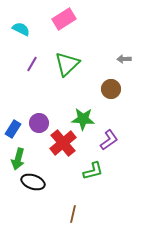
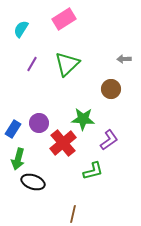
cyan semicircle: rotated 84 degrees counterclockwise
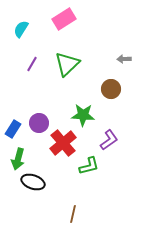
green star: moved 4 px up
green L-shape: moved 4 px left, 5 px up
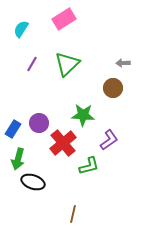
gray arrow: moved 1 px left, 4 px down
brown circle: moved 2 px right, 1 px up
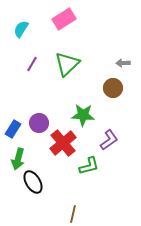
black ellipse: rotated 40 degrees clockwise
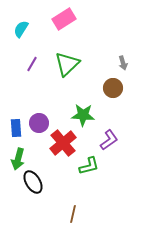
gray arrow: rotated 104 degrees counterclockwise
blue rectangle: moved 3 px right, 1 px up; rotated 36 degrees counterclockwise
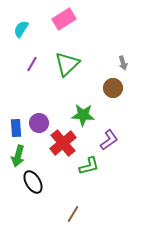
green arrow: moved 3 px up
brown line: rotated 18 degrees clockwise
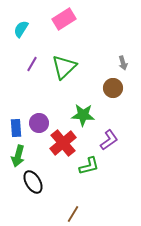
green triangle: moved 3 px left, 3 px down
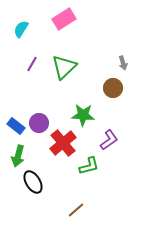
blue rectangle: moved 2 px up; rotated 48 degrees counterclockwise
brown line: moved 3 px right, 4 px up; rotated 18 degrees clockwise
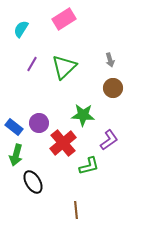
gray arrow: moved 13 px left, 3 px up
blue rectangle: moved 2 px left, 1 px down
green arrow: moved 2 px left, 1 px up
brown line: rotated 54 degrees counterclockwise
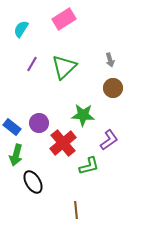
blue rectangle: moved 2 px left
